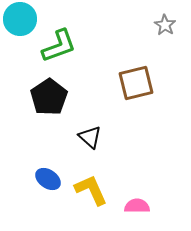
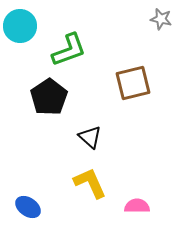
cyan circle: moved 7 px down
gray star: moved 4 px left, 6 px up; rotated 20 degrees counterclockwise
green L-shape: moved 10 px right, 4 px down
brown square: moved 3 px left
blue ellipse: moved 20 px left, 28 px down
yellow L-shape: moved 1 px left, 7 px up
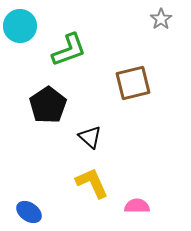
gray star: rotated 25 degrees clockwise
black pentagon: moved 1 px left, 8 px down
yellow L-shape: moved 2 px right
blue ellipse: moved 1 px right, 5 px down
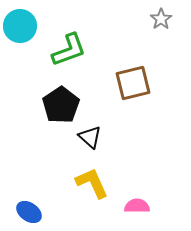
black pentagon: moved 13 px right
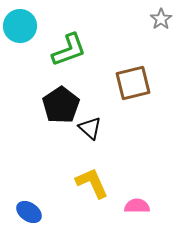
black triangle: moved 9 px up
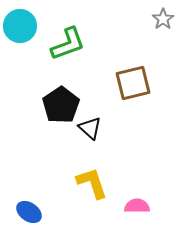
gray star: moved 2 px right
green L-shape: moved 1 px left, 6 px up
yellow L-shape: rotated 6 degrees clockwise
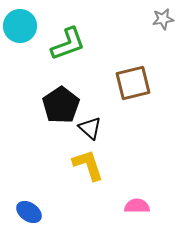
gray star: rotated 25 degrees clockwise
yellow L-shape: moved 4 px left, 18 px up
